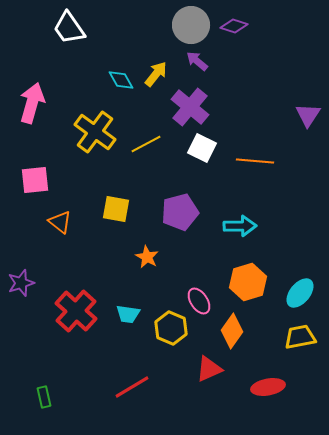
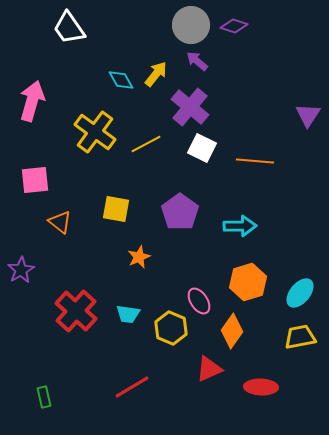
pink arrow: moved 2 px up
purple pentagon: rotated 21 degrees counterclockwise
orange star: moved 8 px left; rotated 20 degrees clockwise
purple star: moved 13 px up; rotated 12 degrees counterclockwise
red ellipse: moved 7 px left; rotated 12 degrees clockwise
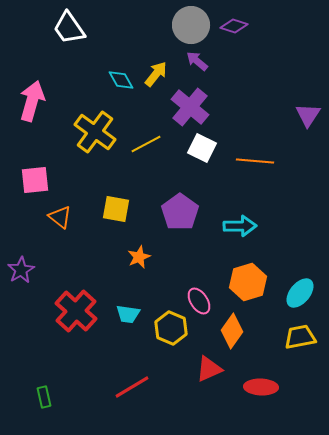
orange triangle: moved 5 px up
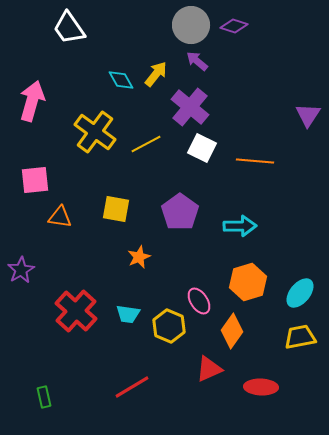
orange triangle: rotated 30 degrees counterclockwise
yellow hexagon: moved 2 px left, 2 px up
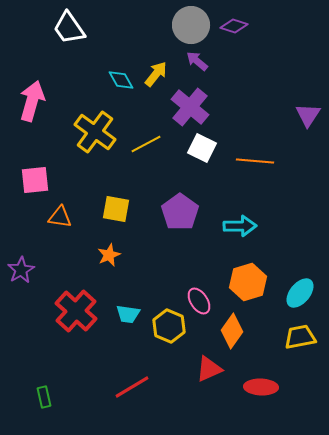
orange star: moved 30 px left, 2 px up
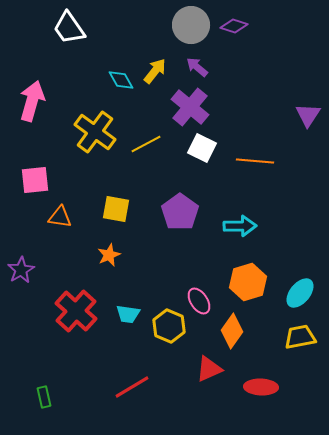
purple arrow: moved 6 px down
yellow arrow: moved 1 px left, 3 px up
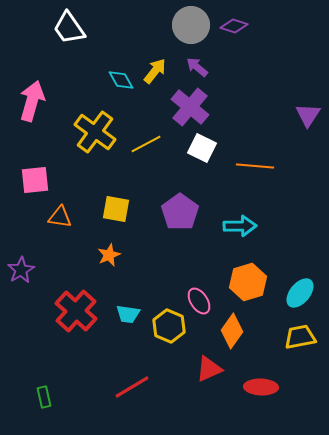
orange line: moved 5 px down
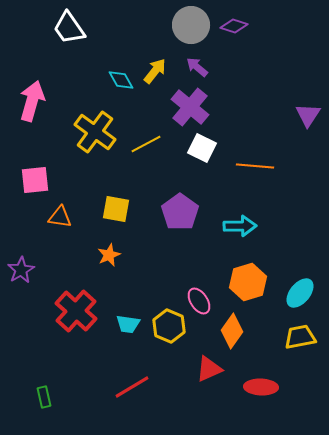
cyan trapezoid: moved 10 px down
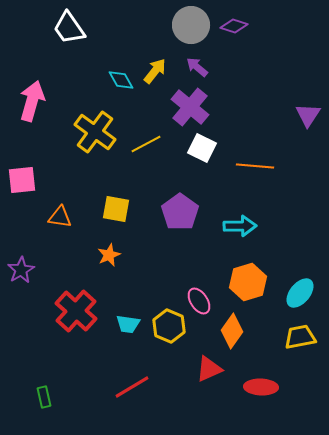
pink square: moved 13 px left
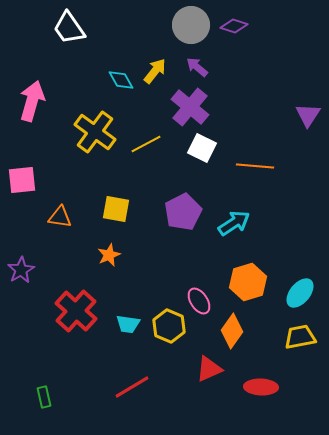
purple pentagon: moved 3 px right; rotated 9 degrees clockwise
cyan arrow: moved 6 px left, 3 px up; rotated 32 degrees counterclockwise
